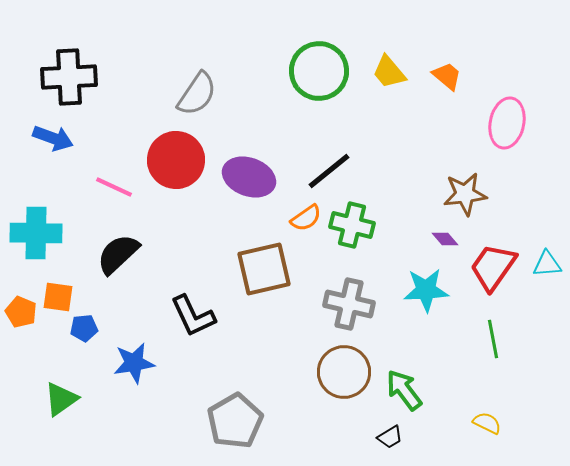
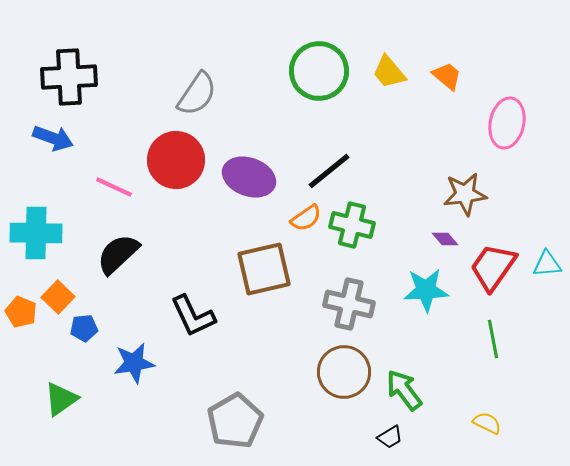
orange square: rotated 36 degrees clockwise
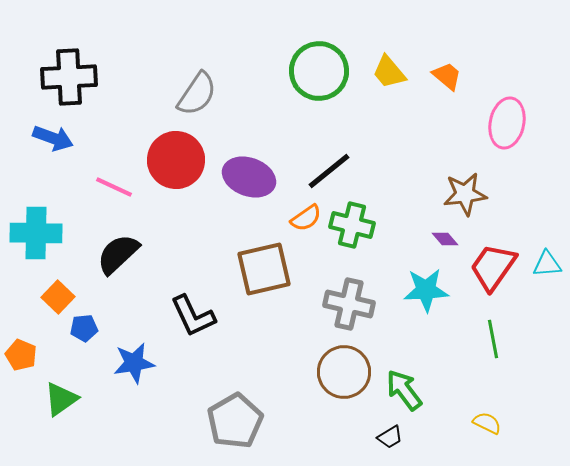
orange pentagon: moved 43 px down
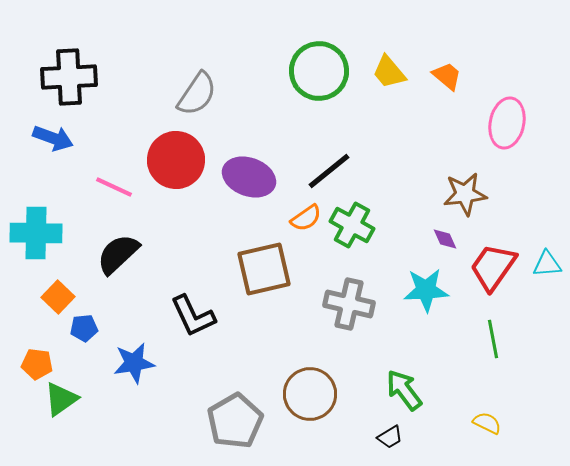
green cross: rotated 15 degrees clockwise
purple diamond: rotated 16 degrees clockwise
orange pentagon: moved 16 px right, 9 px down; rotated 16 degrees counterclockwise
brown circle: moved 34 px left, 22 px down
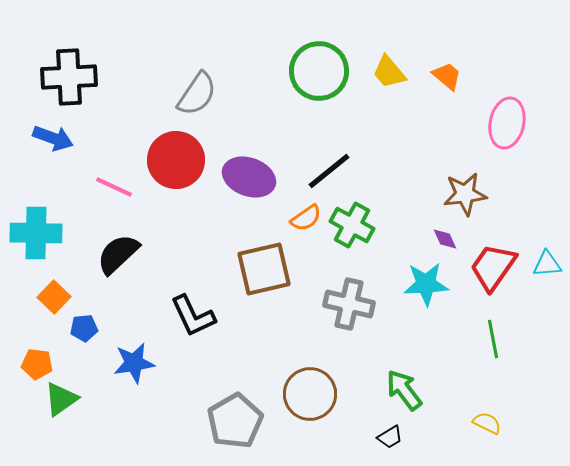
cyan star: moved 6 px up
orange square: moved 4 px left
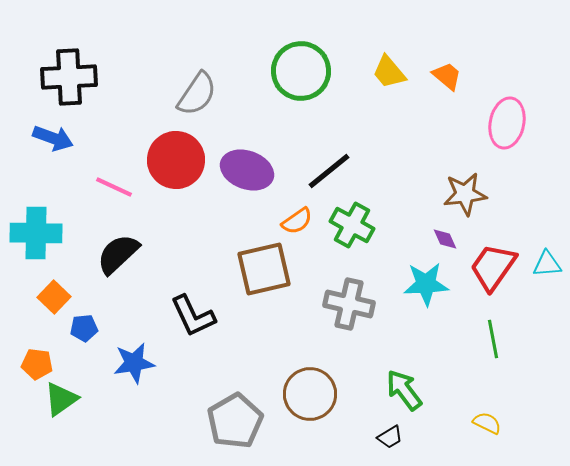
green circle: moved 18 px left
purple ellipse: moved 2 px left, 7 px up
orange semicircle: moved 9 px left, 3 px down
